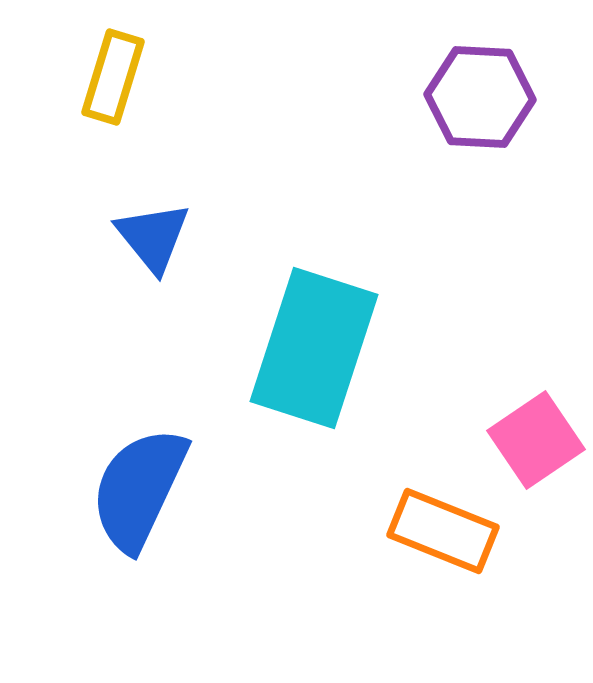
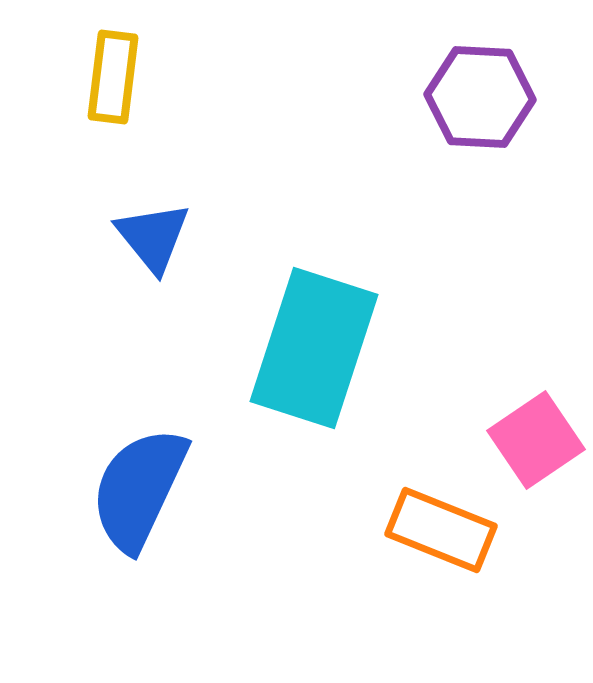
yellow rectangle: rotated 10 degrees counterclockwise
orange rectangle: moved 2 px left, 1 px up
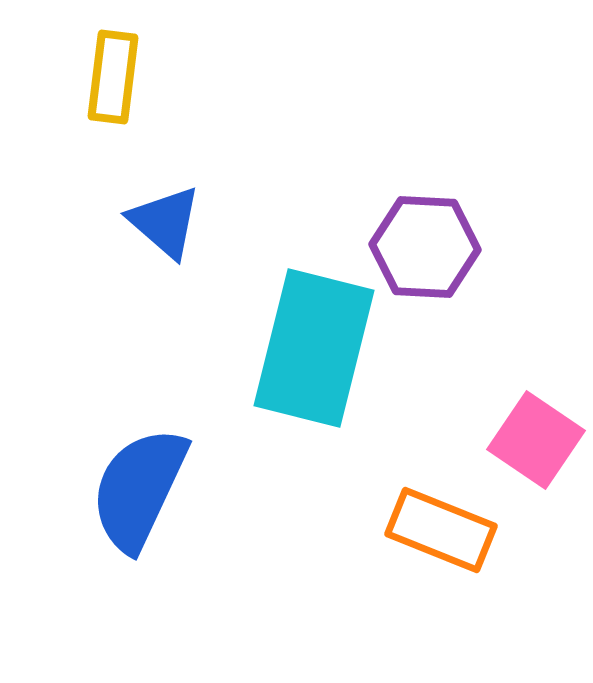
purple hexagon: moved 55 px left, 150 px down
blue triangle: moved 12 px right, 15 px up; rotated 10 degrees counterclockwise
cyan rectangle: rotated 4 degrees counterclockwise
pink square: rotated 22 degrees counterclockwise
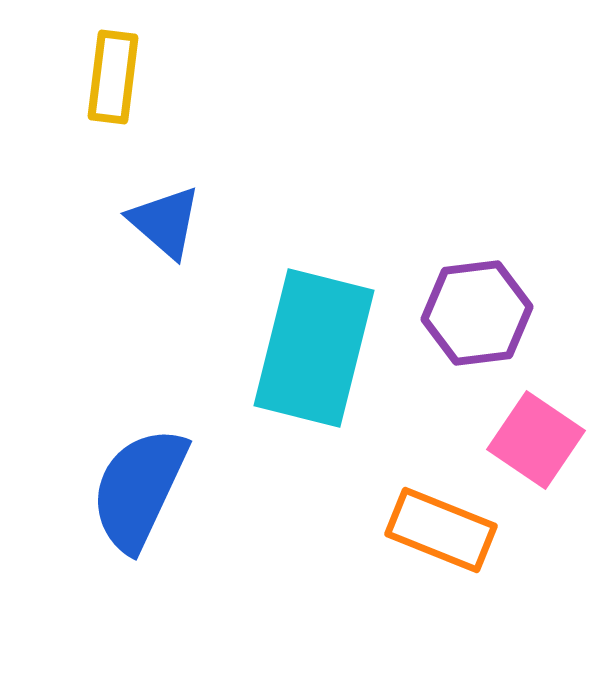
purple hexagon: moved 52 px right, 66 px down; rotated 10 degrees counterclockwise
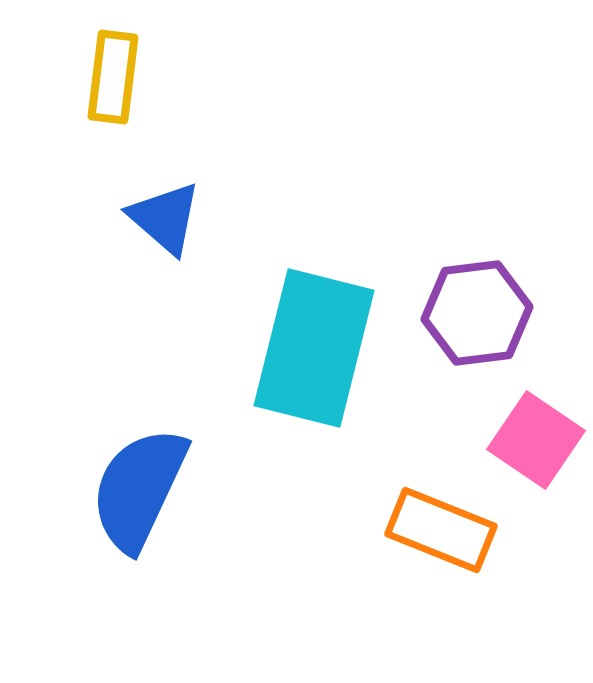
blue triangle: moved 4 px up
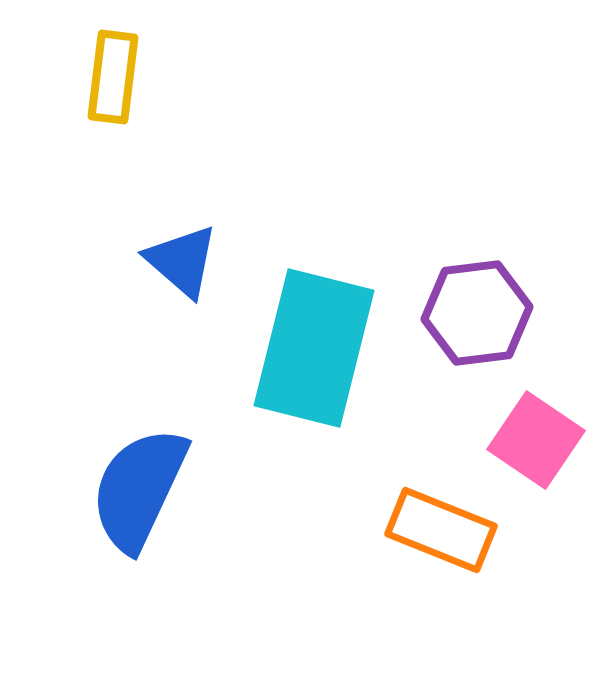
blue triangle: moved 17 px right, 43 px down
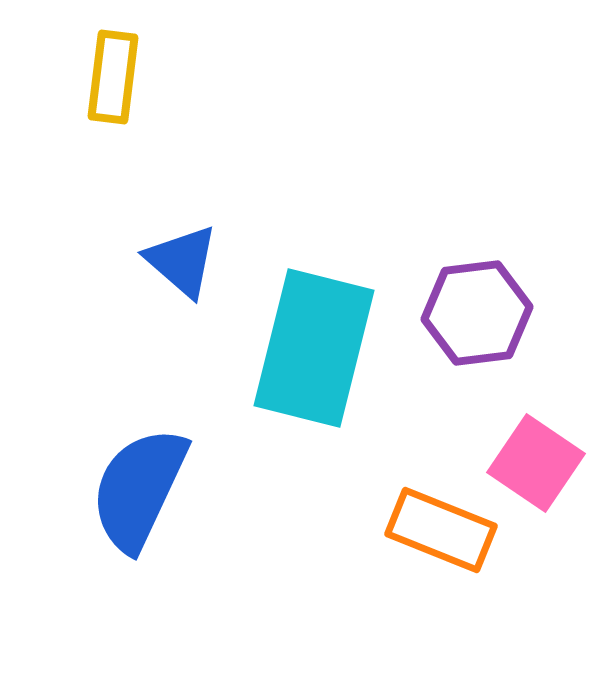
pink square: moved 23 px down
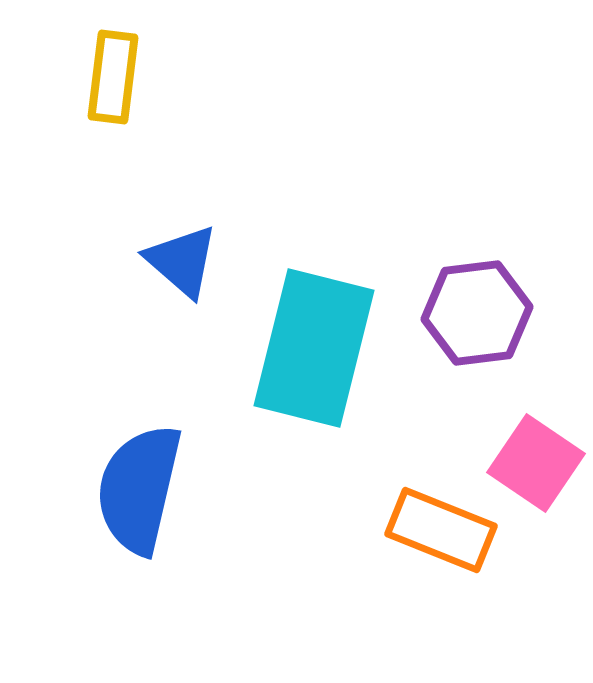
blue semicircle: rotated 12 degrees counterclockwise
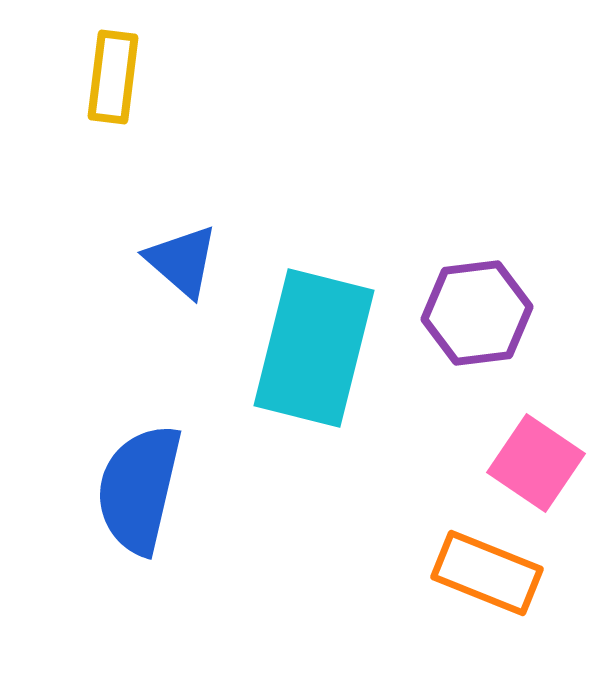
orange rectangle: moved 46 px right, 43 px down
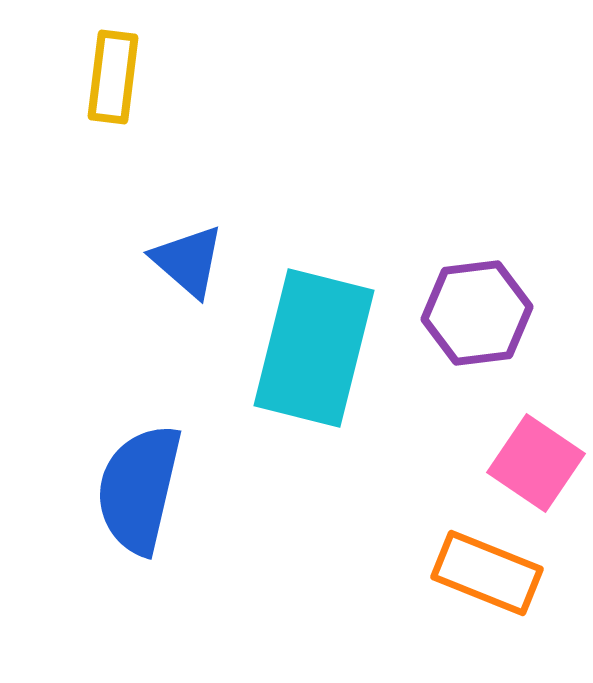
blue triangle: moved 6 px right
